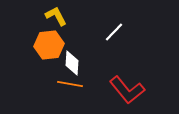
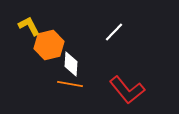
yellow L-shape: moved 27 px left, 10 px down
orange hexagon: rotated 8 degrees counterclockwise
white diamond: moved 1 px left, 1 px down
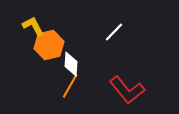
yellow L-shape: moved 4 px right
orange line: moved 2 px down; rotated 70 degrees counterclockwise
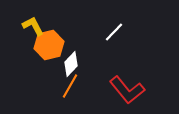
white diamond: rotated 40 degrees clockwise
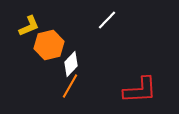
yellow L-shape: moved 4 px left; rotated 95 degrees clockwise
white line: moved 7 px left, 12 px up
red L-shape: moved 13 px right; rotated 54 degrees counterclockwise
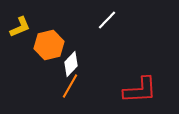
yellow L-shape: moved 9 px left, 1 px down
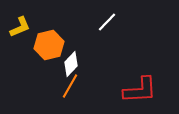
white line: moved 2 px down
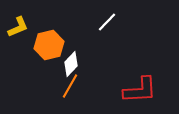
yellow L-shape: moved 2 px left
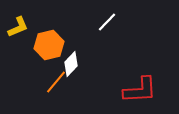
orange line: moved 14 px left, 4 px up; rotated 10 degrees clockwise
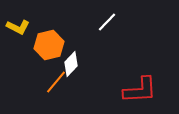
yellow L-shape: rotated 50 degrees clockwise
